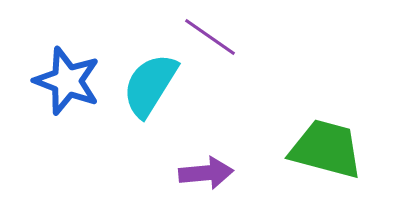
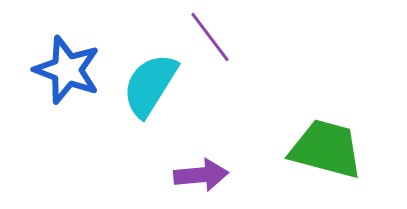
purple line: rotated 18 degrees clockwise
blue star: moved 11 px up
purple arrow: moved 5 px left, 2 px down
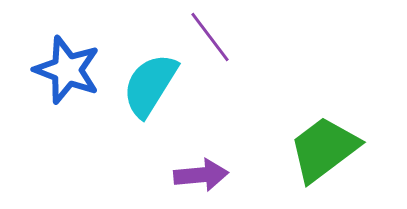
green trapezoid: moved 2 px left; rotated 52 degrees counterclockwise
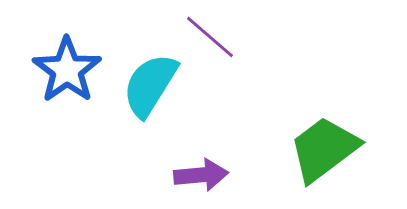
purple line: rotated 12 degrees counterclockwise
blue star: rotated 16 degrees clockwise
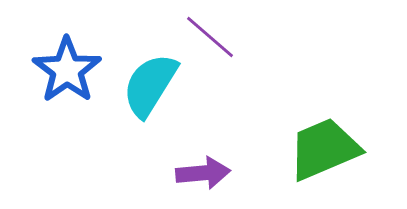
green trapezoid: rotated 14 degrees clockwise
purple arrow: moved 2 px right, 2 px up
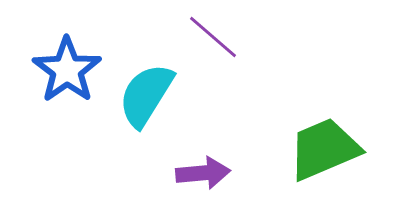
purple line: moved 3 px right
cyan semicircle: moved 4 px left, 10 px down
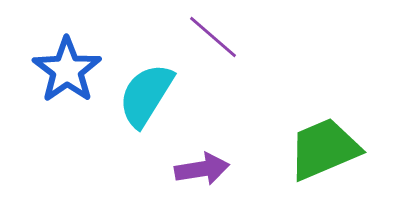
purple arrow: moved 1 px left, 4 px up; rotated 4 degrees counterclockwise
